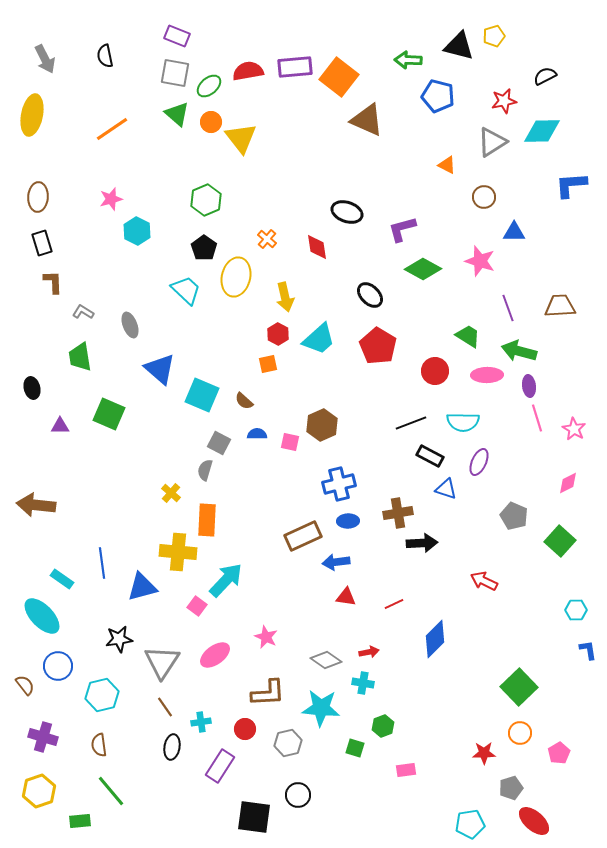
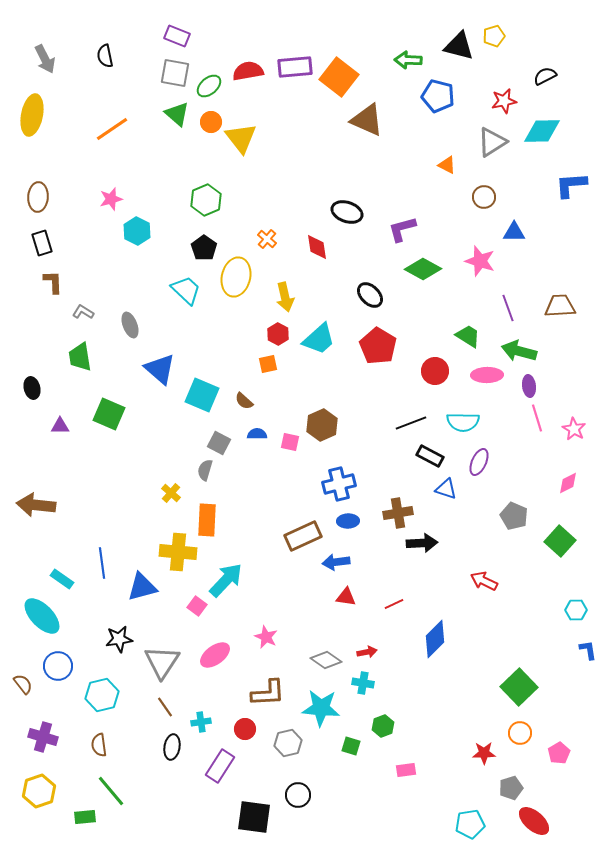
red arrow at (369, 652): moved 2 px left
brown semicircle at (25, 685): moved 2 px left, 1 px up
green square at (355, 748): moved 4 px left, 2 px up
green rectangle at (80, 821): moved 5 px right, 4 px up
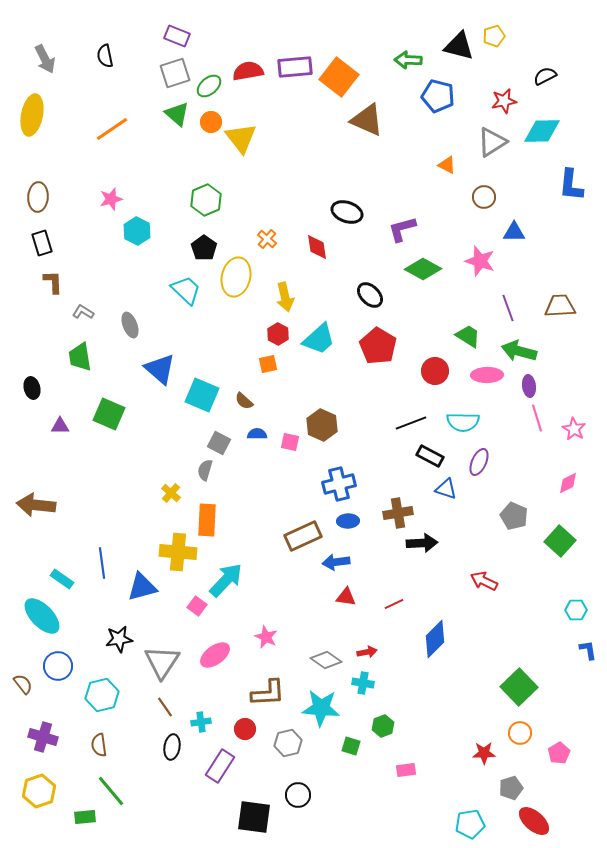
gray square at (175, 73): rotated 28 degrees counterclockwise
blue L-shape at (571, 185): rotated 80 degrees counterclockwise
brown hexagon at (322, 425): rotated 12 degrees counterclockwise
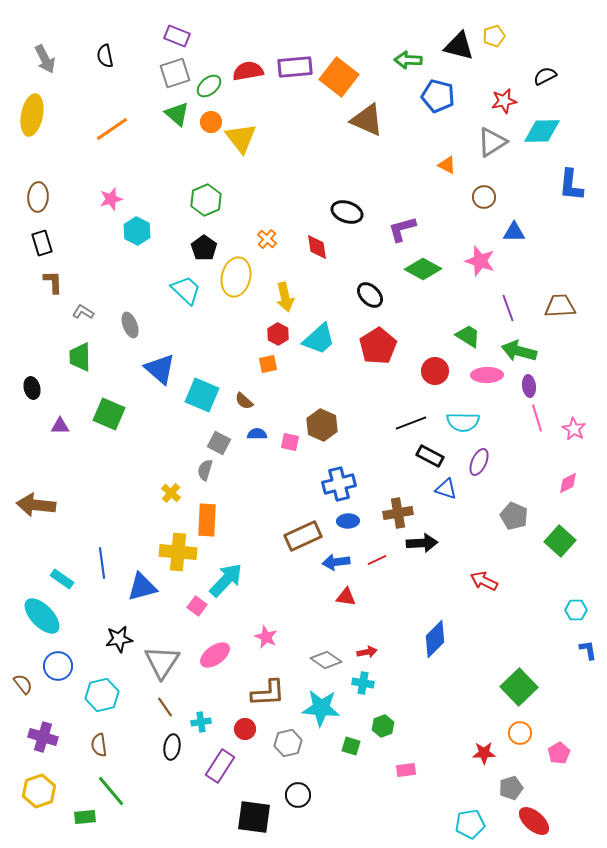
red pentagon at (378, 346): rotated 9 degrees clockwise
green trapezoid at (80, 357): rotated 8 degrees clockwise
red line at (394, 604): moved 17 px left, 44 px up
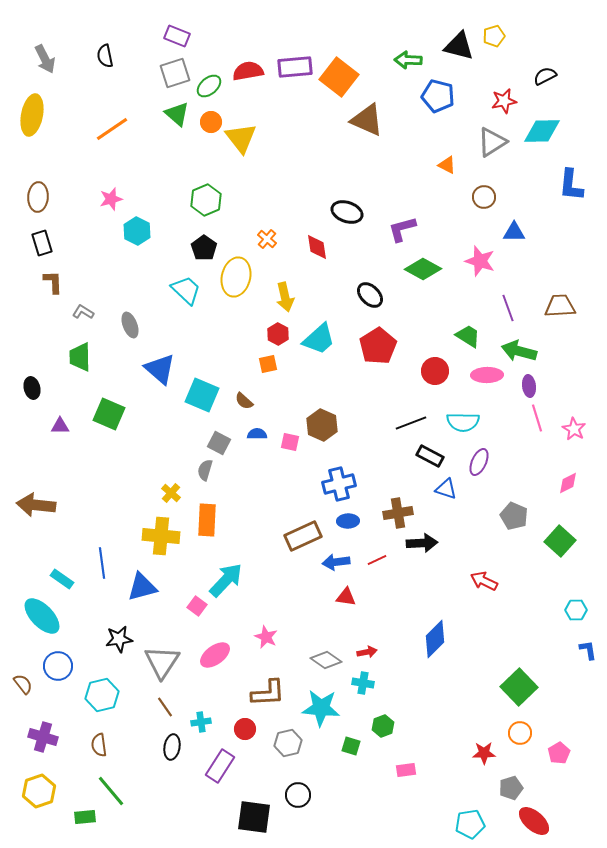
yellow cross at (178, 552): moved 17 px left, 16 px up
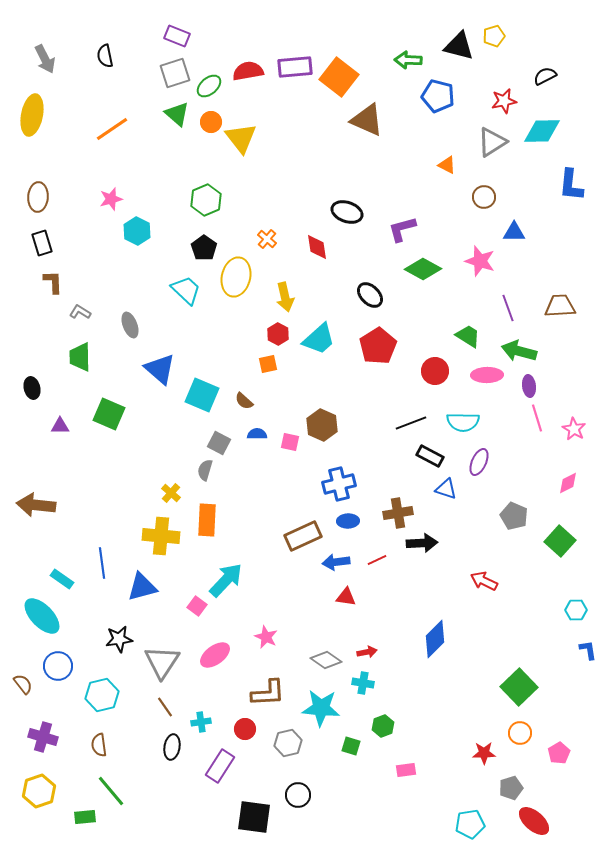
gray L-shape at (83, 312): moved 3 px left
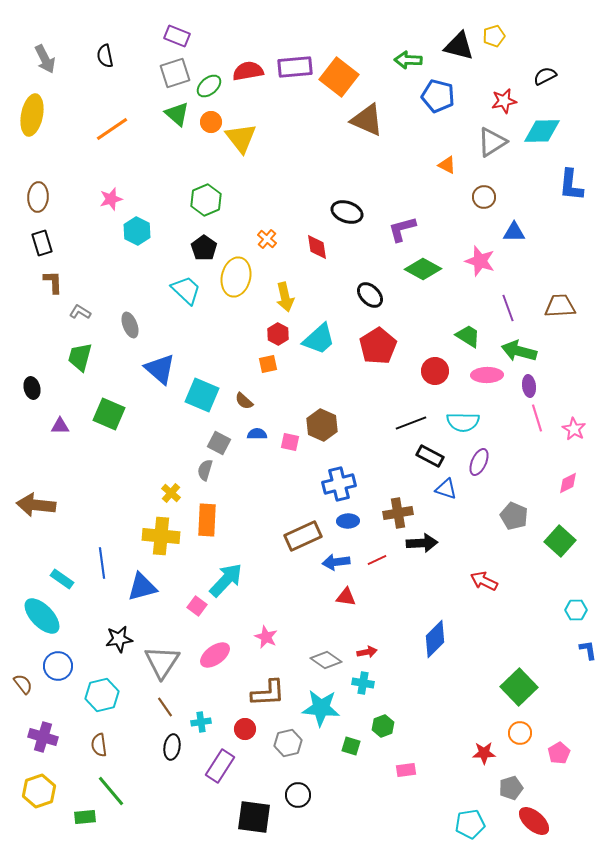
green trapezoid at (80, 357): rotated 16 degrees clockwise
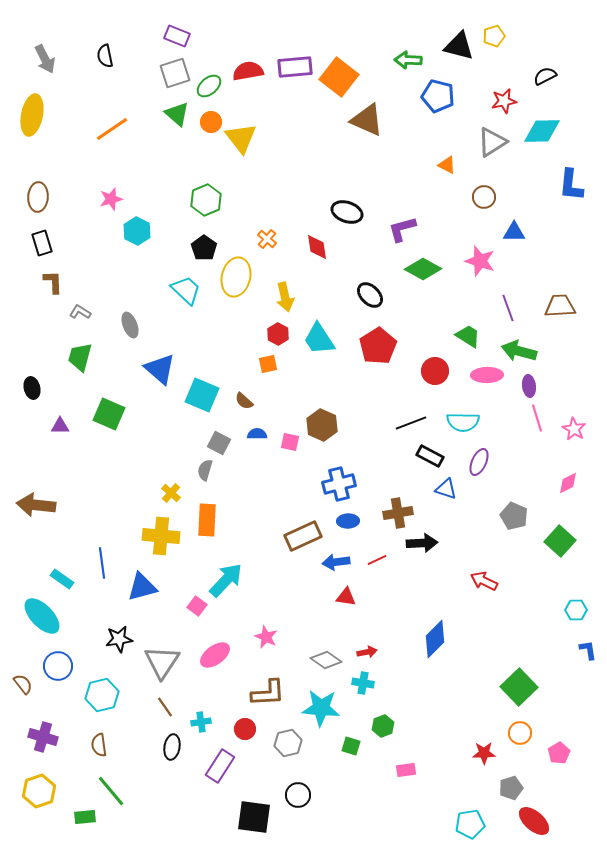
cyan trapezoid at (319, 339): rotated 99 degrees clockwise
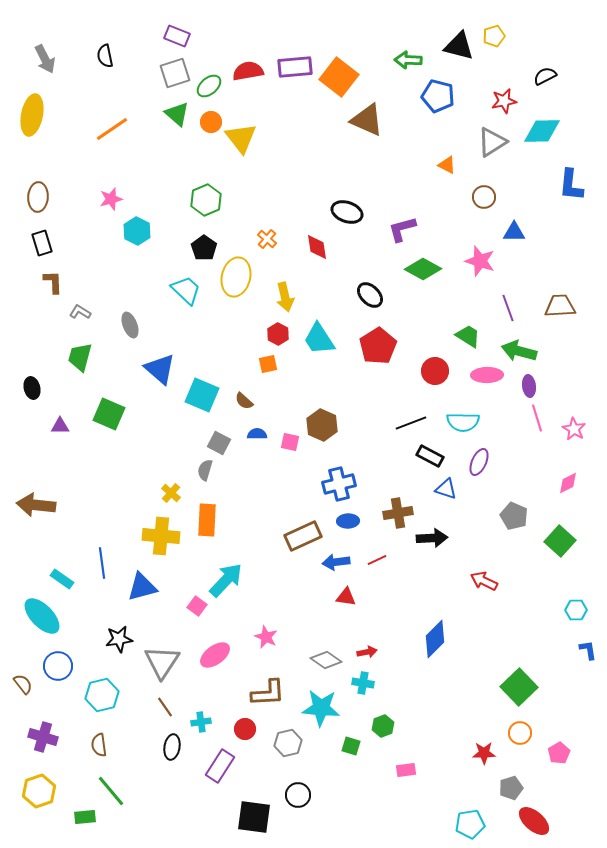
black arrow at (422, 543): moved 10 px right, 5 px up
